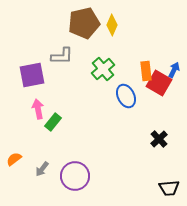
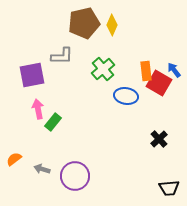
blue arrow: rotated 63 degrees counterclockwise
blue ellipse: rotated 55 degrees counterclockwise
gray arrow: rotated 70 degrees clockwise
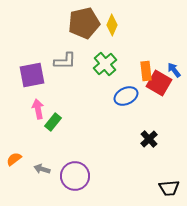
gray L-shape: moved 3 px right, 5 px down
green cross: moved 2 px right, 5 px up
blue ellipse: rotated 35 degrees counterclockwise
black cross: moved 10 px left
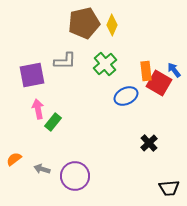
black cross: moved 4 px down
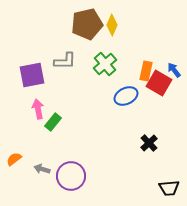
brown pentagon: moved 3 px right, 1 px down
orange rectangle: rotated 18 degrees clockwise
purple circle: moved 4 px left
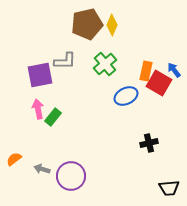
purple square: moved 8 px right
green rectangle: moved 5 px up
black cross: rotated 30 degrees clockwise
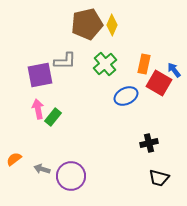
orange rectangle: moved 2 px left, 7 px up
black trapezoid: moved 10 px left, 10 px up; rotated 20 degrees clockwise
